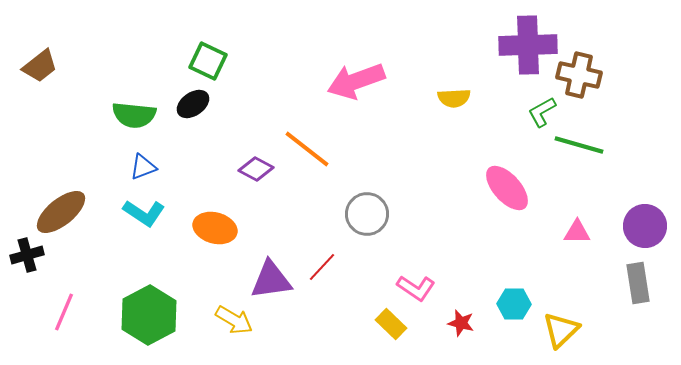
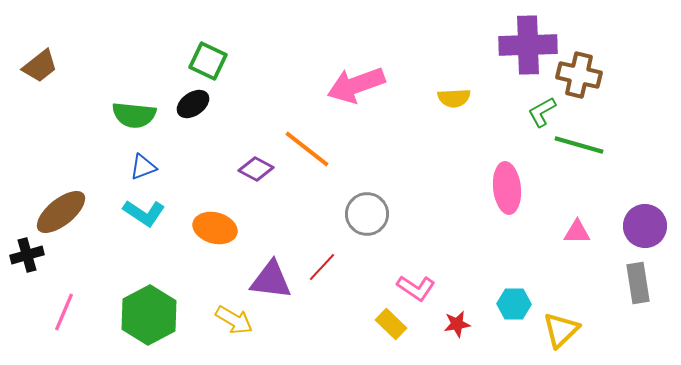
pink arrow: moved 4 px down
pink ellipse: rotated 36 degrees clockwise
purple triangle: rotated 15 degrees clockwise
red star: moved 4 px left, 1 px down; rotated 24 degrees counterclockwise
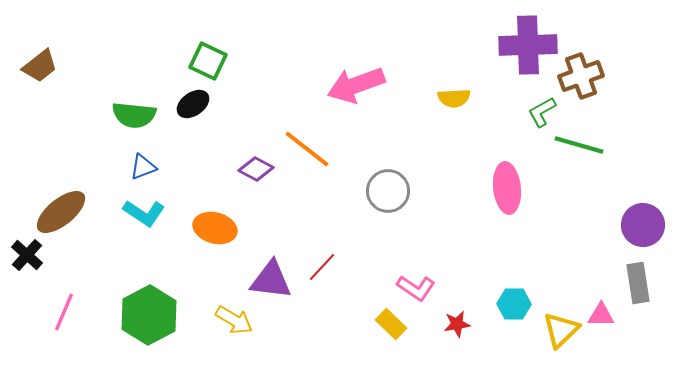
brown cross: moved 2 px right, 1 px down; rotated 33 degrees counterclockwise
gray circle: moved 21 px right, 23 px up
purple circle: moved 2 px left, 1 px up
pink triangle: moved 24 px right, 83 px down
black cross: rotated 32 degrees counterclockwise
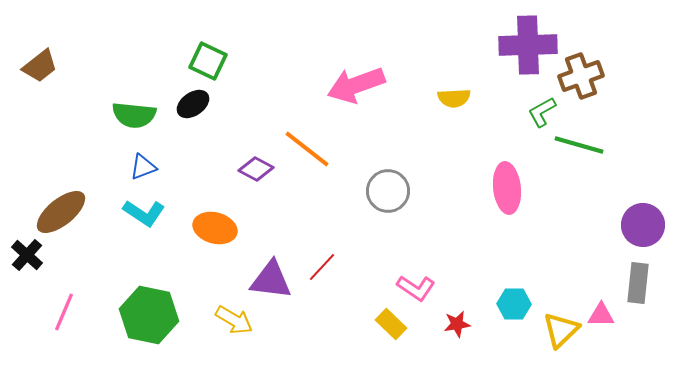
gray rectangle: rotated 15 degrees clockwise
green hexagon: rotated 20 degrees counterclockwise
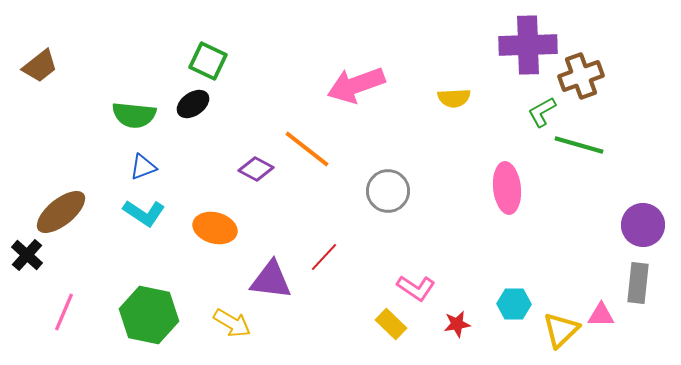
red line: moved 2 px right, 10 px up
yellow arrow: moved 2 px left, 3 px down
